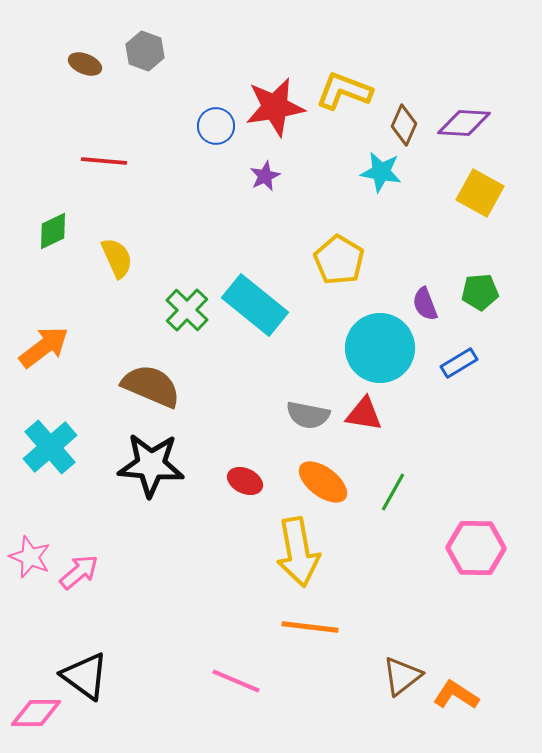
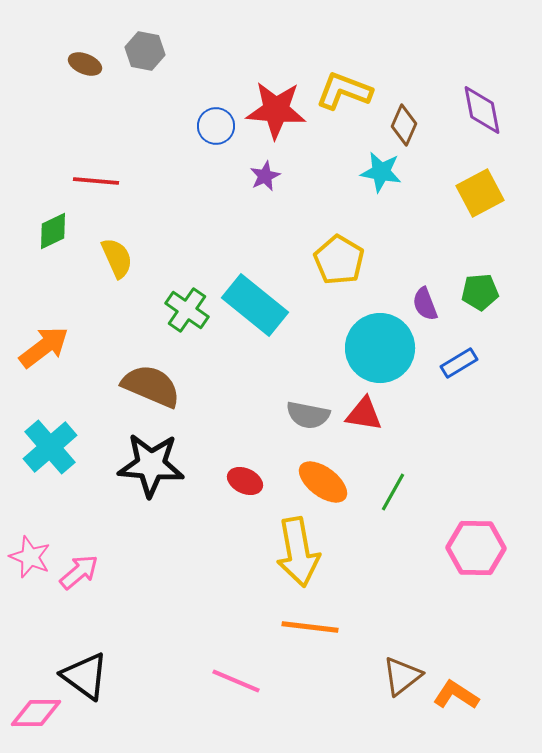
gray hexagon: rotated 9 degrees counterclockwise
red star: moved 1 px right, 3 px down; rotated 14 degrees clockwise
purple diamond: moved 18 px right, 13 px up; rotated 76 degrees clockwise
red line: moved 8 px left, 20 px down
yellow square: rotated 33 degrees clockwise
green cross: rotated 9 degrees counterclockwise
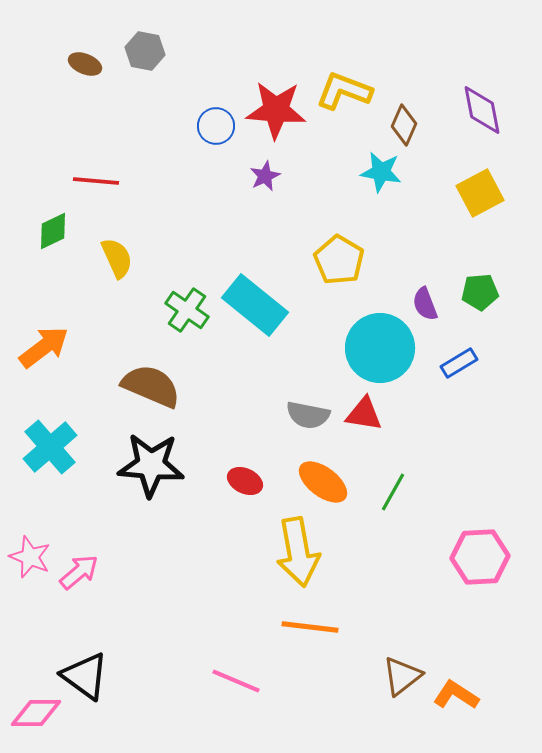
pink hexagon: moved 4 px right, 9 px down; rotated 4 degrees counterclockwise
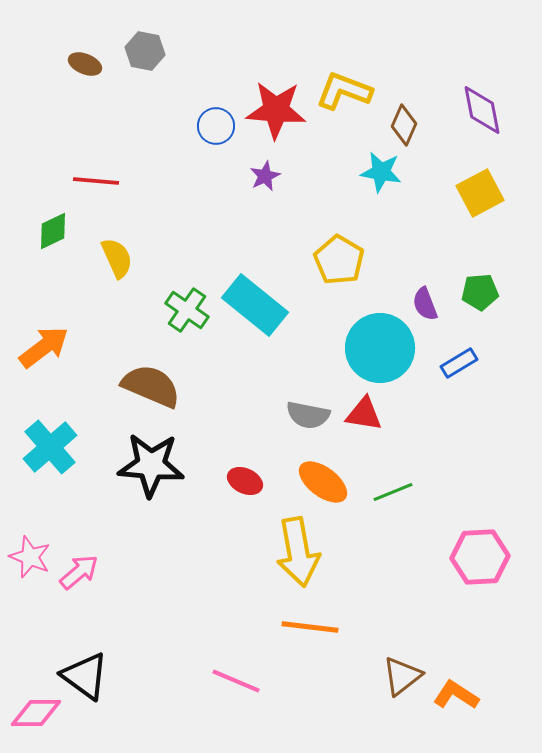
green line: rotated 39 degrees clockwise
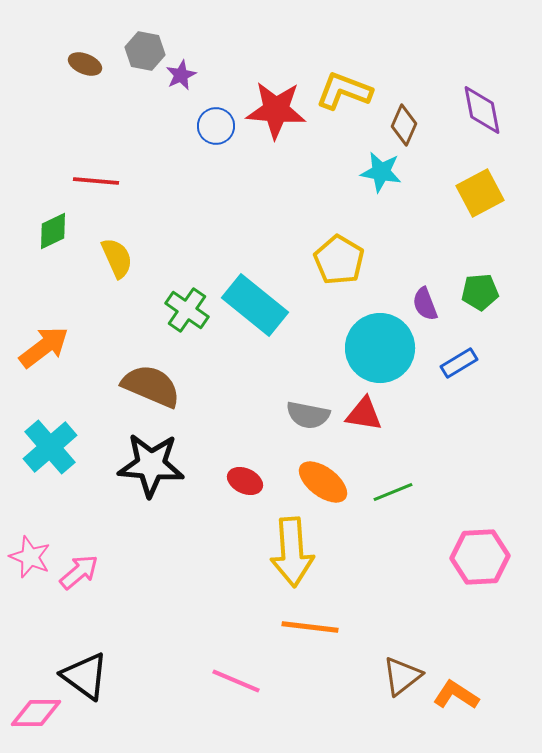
purple star: moved 84 px left, 101 px up
yellow arrow: moved 6 px left; rotated 6 degrees clockwise
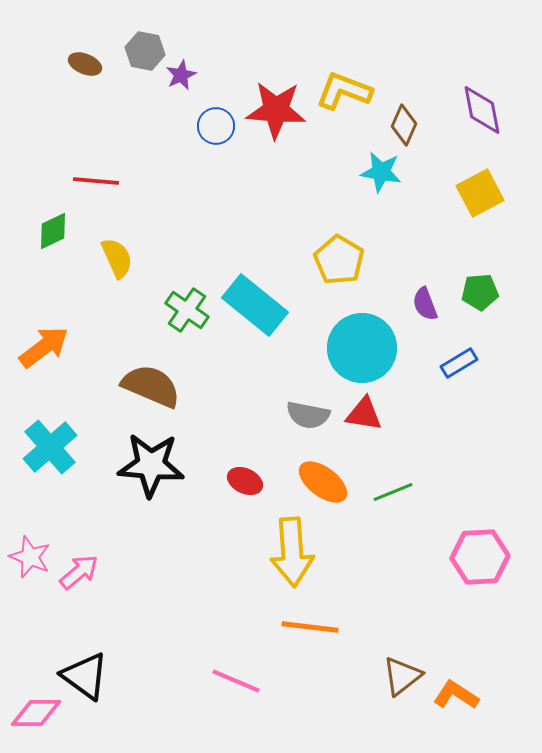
cyan circle: moved 18 px left
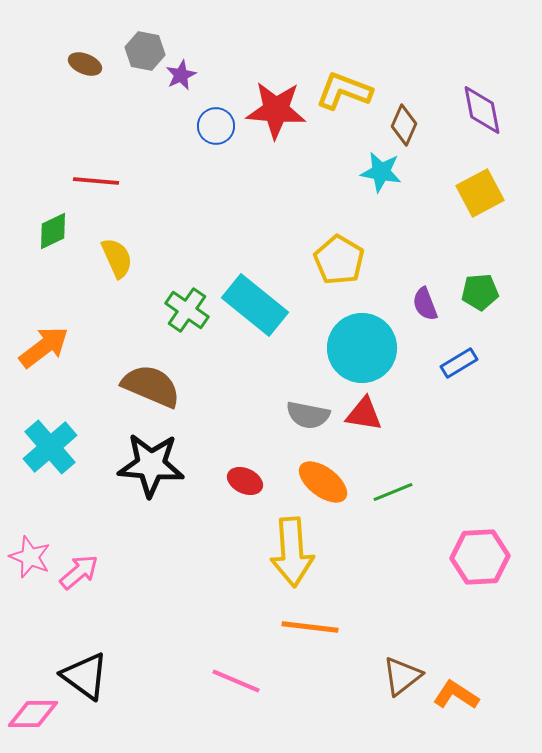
pink diamond: moved 3 px left, 1 px down
